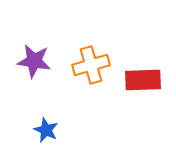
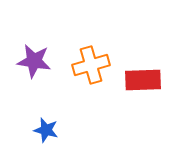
blue star: rotated 10 degrees counterclockwise
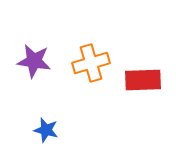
orange cross: moved 2 px up
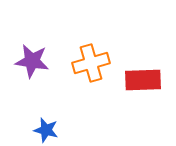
purple star: moved 2 px left
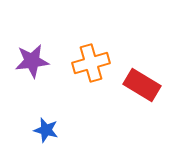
purple star: rotated 16 degrees counterclockwise
red rectangle: moved 1 px left, 5 px down; rotated 33 degrees clockwise
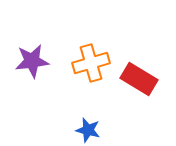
red rectangle: moved 3 px left, 6 px up
blue star: moved 42 px right
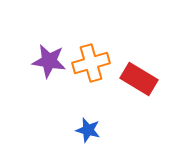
purple star: moved 17 px right; rotated 16 degrees clockwise
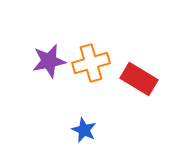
purple star: rotated 20 degrees counterclockwise
blue star: moved 4 px left; rotated 10 degrees clockwise
